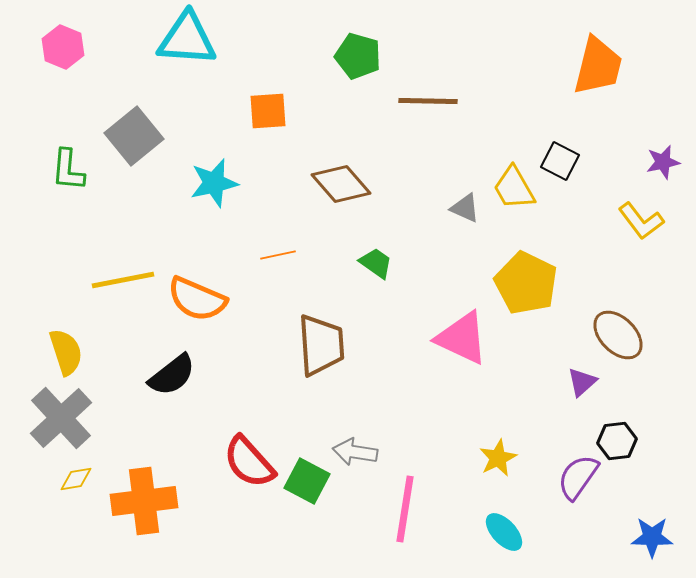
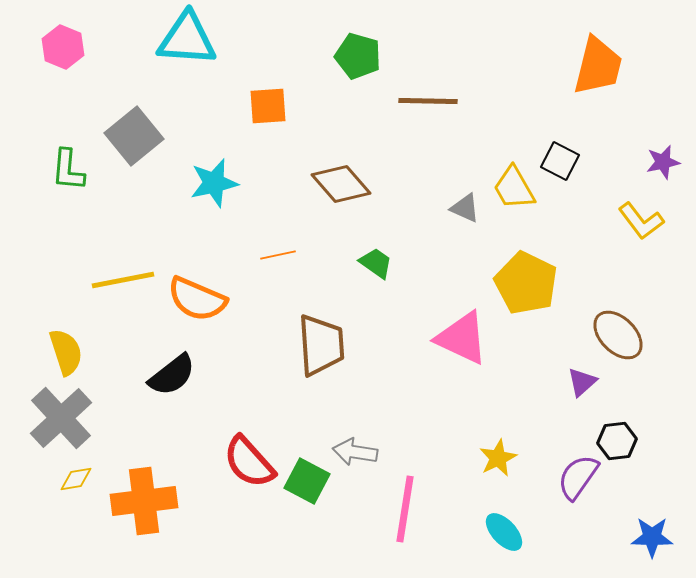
orange square: moved 5 px up
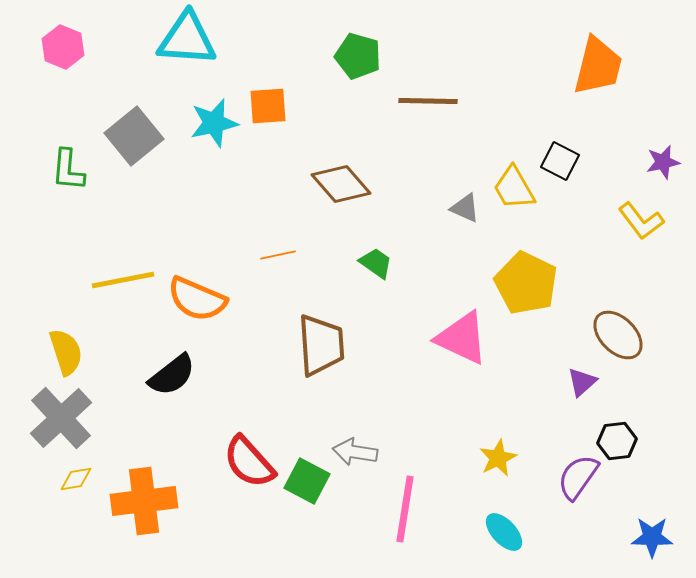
cyan star: moved 60 px up
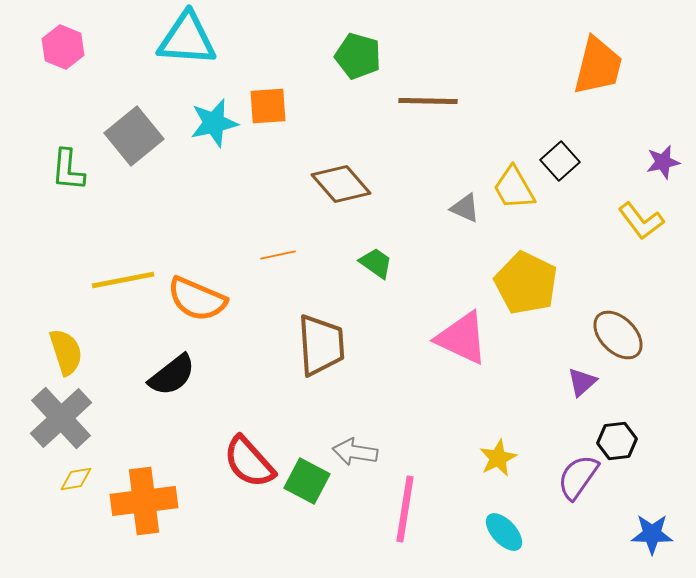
black square: rotated 21 degrees clockwise
blue star: moved 3 px up
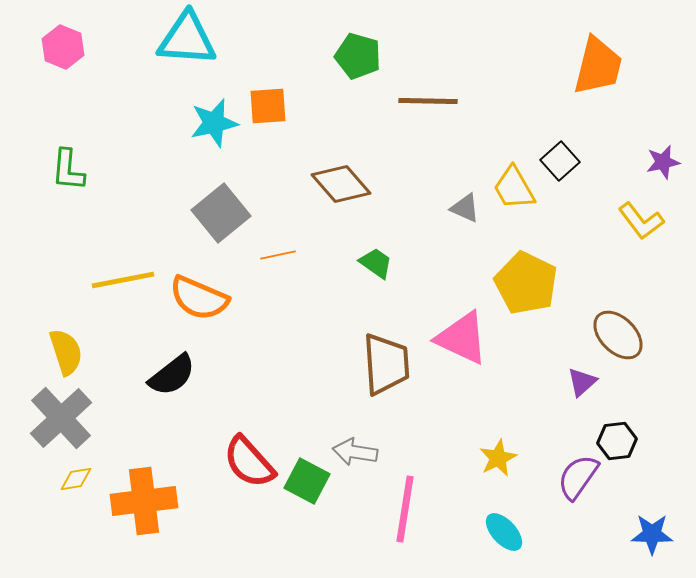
gray square: moved 87 px right, 77 px down
orange semicircle: moved 2 px right, 1 px up
brown trapezoid: moved 65 px right, 19 px down
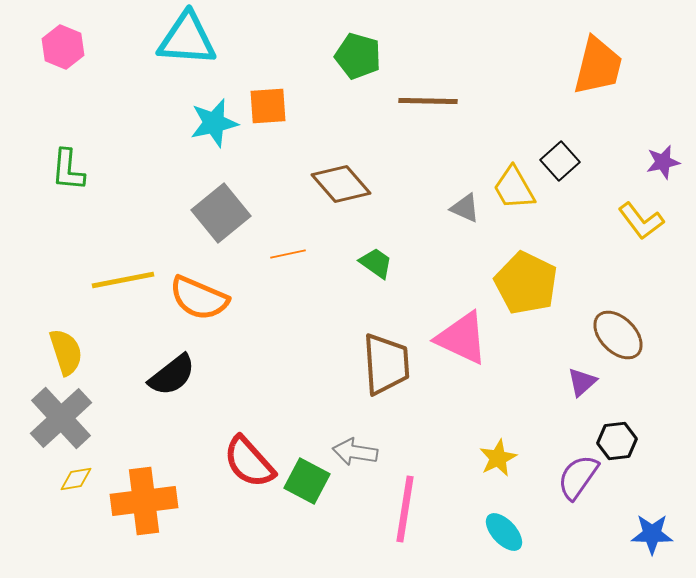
orange line: moved 10 px right, 1 px up
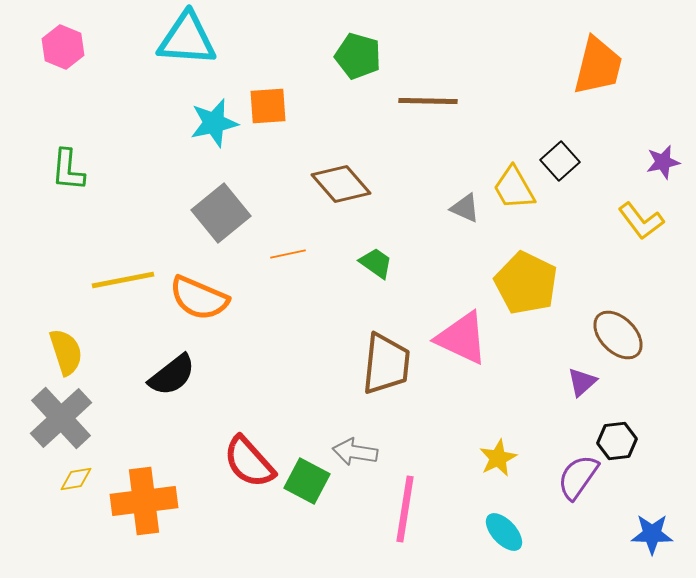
brown trapezoid: rotated 10 degrees clockwise
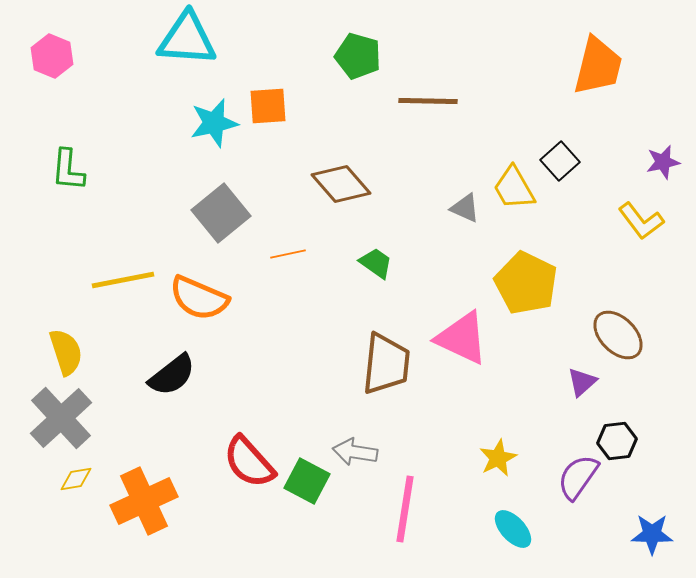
pink hexagon: moved 11 px left, 9 px down
orange cross: rotated 18 degrees counterclockwise
cyan ellipse: moved 9 px right, 3 px up
